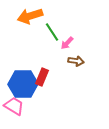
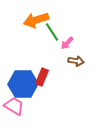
orange arrow: moved 6 px right, 4 px down
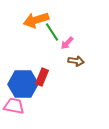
pink trapezoid: rotated 20 degrees counterclockwise
